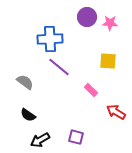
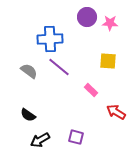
gray semicircle: moved 4 px right, 11 px up
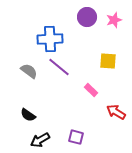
pink star: moved 4 px right, 3 px up; rotated 21 degrees counterclockwise
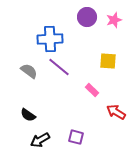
pink rectangle: moved 1 px right
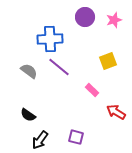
purple circle: moved 2 px left
yellow square: rotated 24 degrees counterclockwise
black arrow: rotated 24 degrees counterclockwise
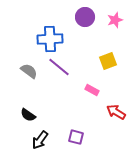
pink star: moved 1 px right
pink rectangle: rotated 16 degrees counterclockwise
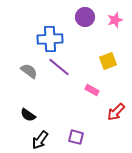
red arrow: rotated 78 degrees counterclockwise
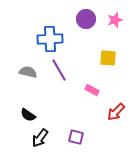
purple circle: moved 1 px right, 2 px down
yellow square: moved 3 px up; rotated 24 degrees clockwise
purple line: moved 3 px down; rotated 20 degrees clockwise
gray semicircle: moved 1 px left, 1 px down; rotated 24 degrees counterclockwise
black arrow: moved 2 px up
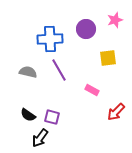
purple circle: moved 10 px down
yellow square: rotated 12 degrees counterclockwise
purple square: moved 24 px left, 20 px up
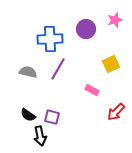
yellow square: moved 3 px right, 6 px down; rotated 18 degrees counterclockwise
purple line: moved 1 px left, 1 px up; rotated 60 degrees clockwise
black arrow: moved 2 px up; rotated 48 degrees counterclockwise
